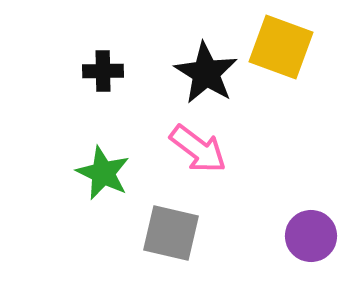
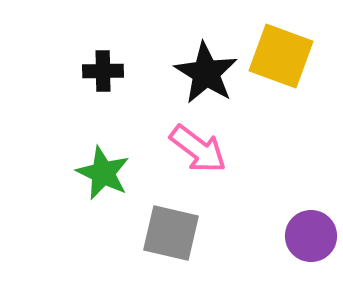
yellow square: moved 9 px down
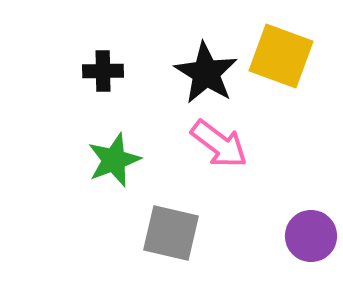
pink arrow: moved 21 px right, 5 px up
green star: moved 11 px right, 13 px up; rotated 26 degrees clockwise
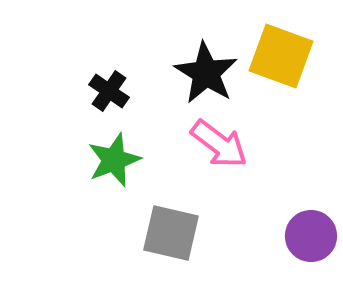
black cross: moved 6 px right, 20 px down; rotated 36 degrees clockwise
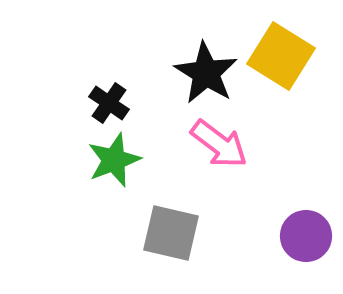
yellow square: rotated 12 degrees clockwise
black cross: moved 12 px down
purple circle: moved 5 px left
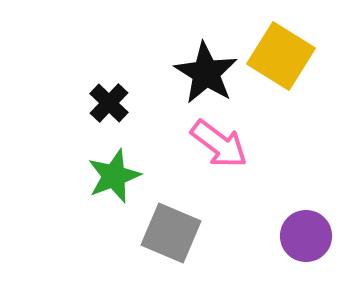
black cross: rotated 9 degrees clockwise
green star: moved 16 px down
gray square: rotated 10 degrees clockwise
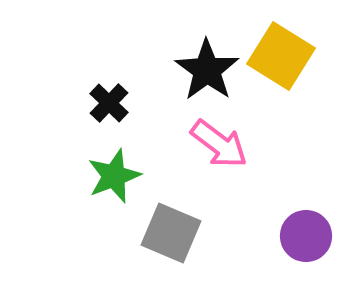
black star: moved 1 px right, 3 px up; rotated 4 degrees clockwise
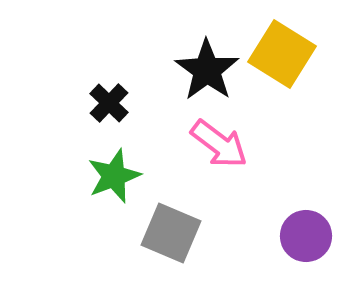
yellow square: moved 1 px right, 2 px up
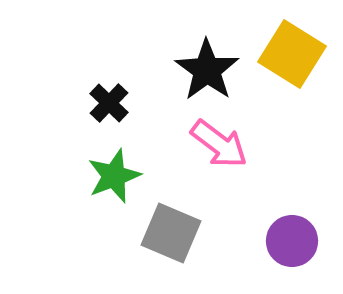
yellow square: moved 10 px right
purple circle: moved 14 px left, 5 px down
